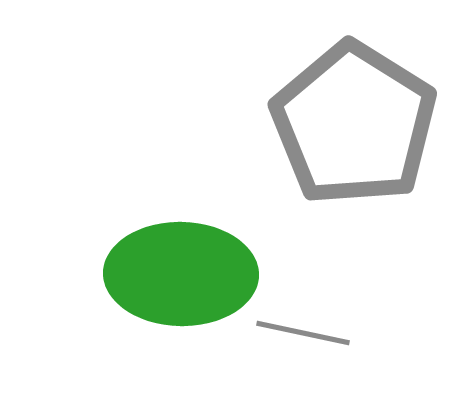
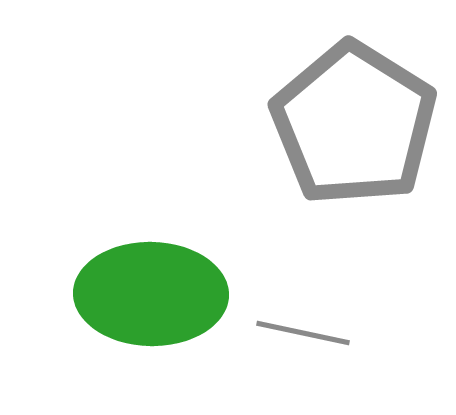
green ellipse: moved 30 px left, 20 px down
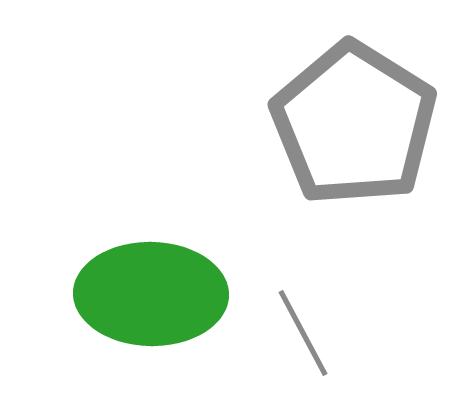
gray line: rotated 50 degrees clockwise
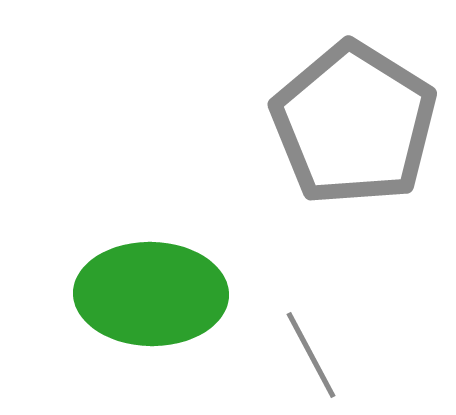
gray line: moved 8 px right, 22 px down
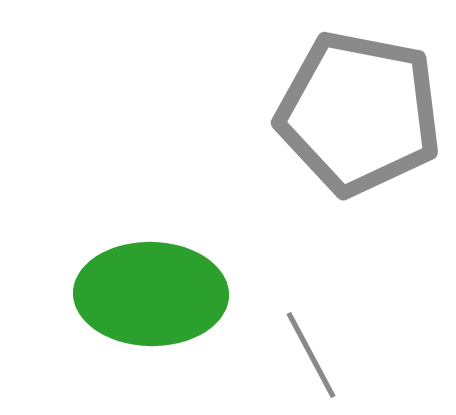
gray pentagon: moved 5 px right, 11 px up; rotated 21 degrees counterclockwise
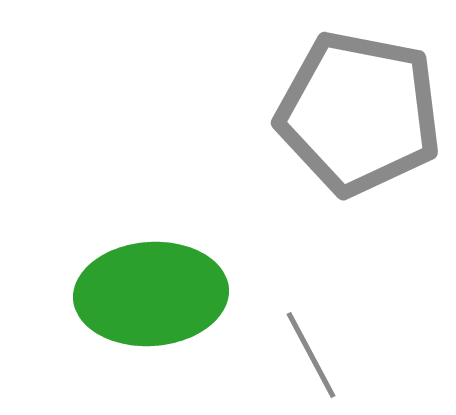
green ellipse: rotated 5 degrees counterclockwise
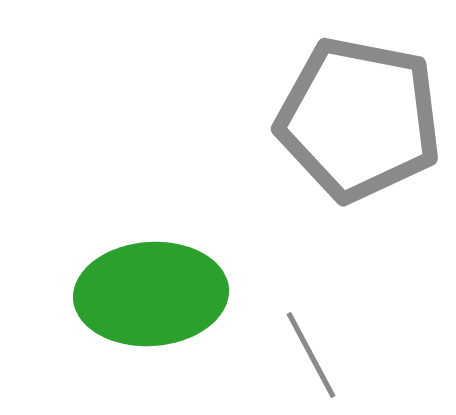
gray pentagon: moved 6 px down
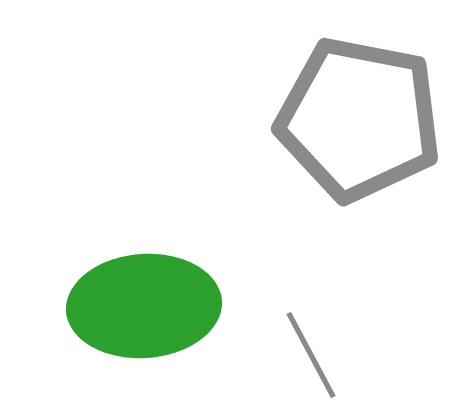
green ellipse: moved 7 px left, 12 px down
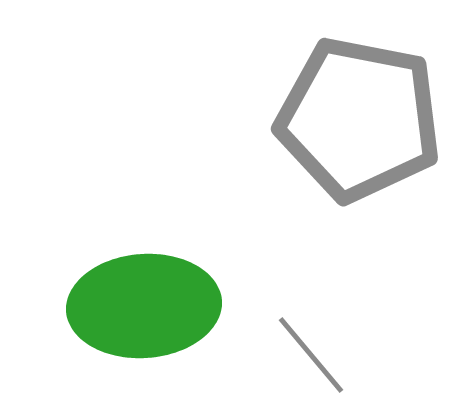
gray line: rotated 12 degrees counterclockwise
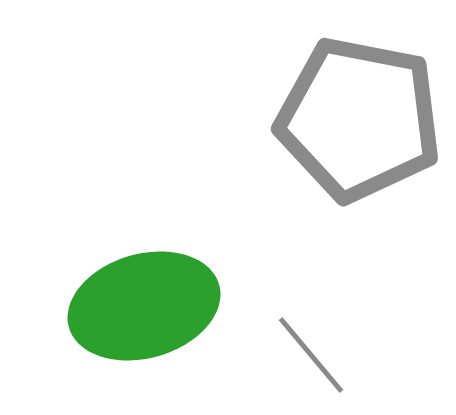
green ellipse: rotated 12 degrees counterclockwise
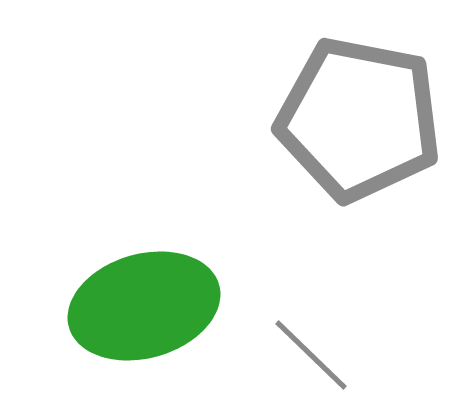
gray line: rotated 6 degrees counterclockwise
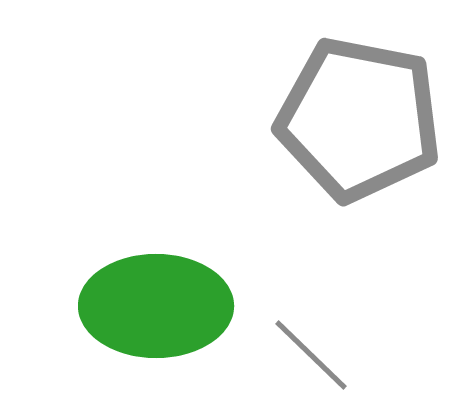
green ellipse: moved 12 px right; rotated 16 degrees clockwise
